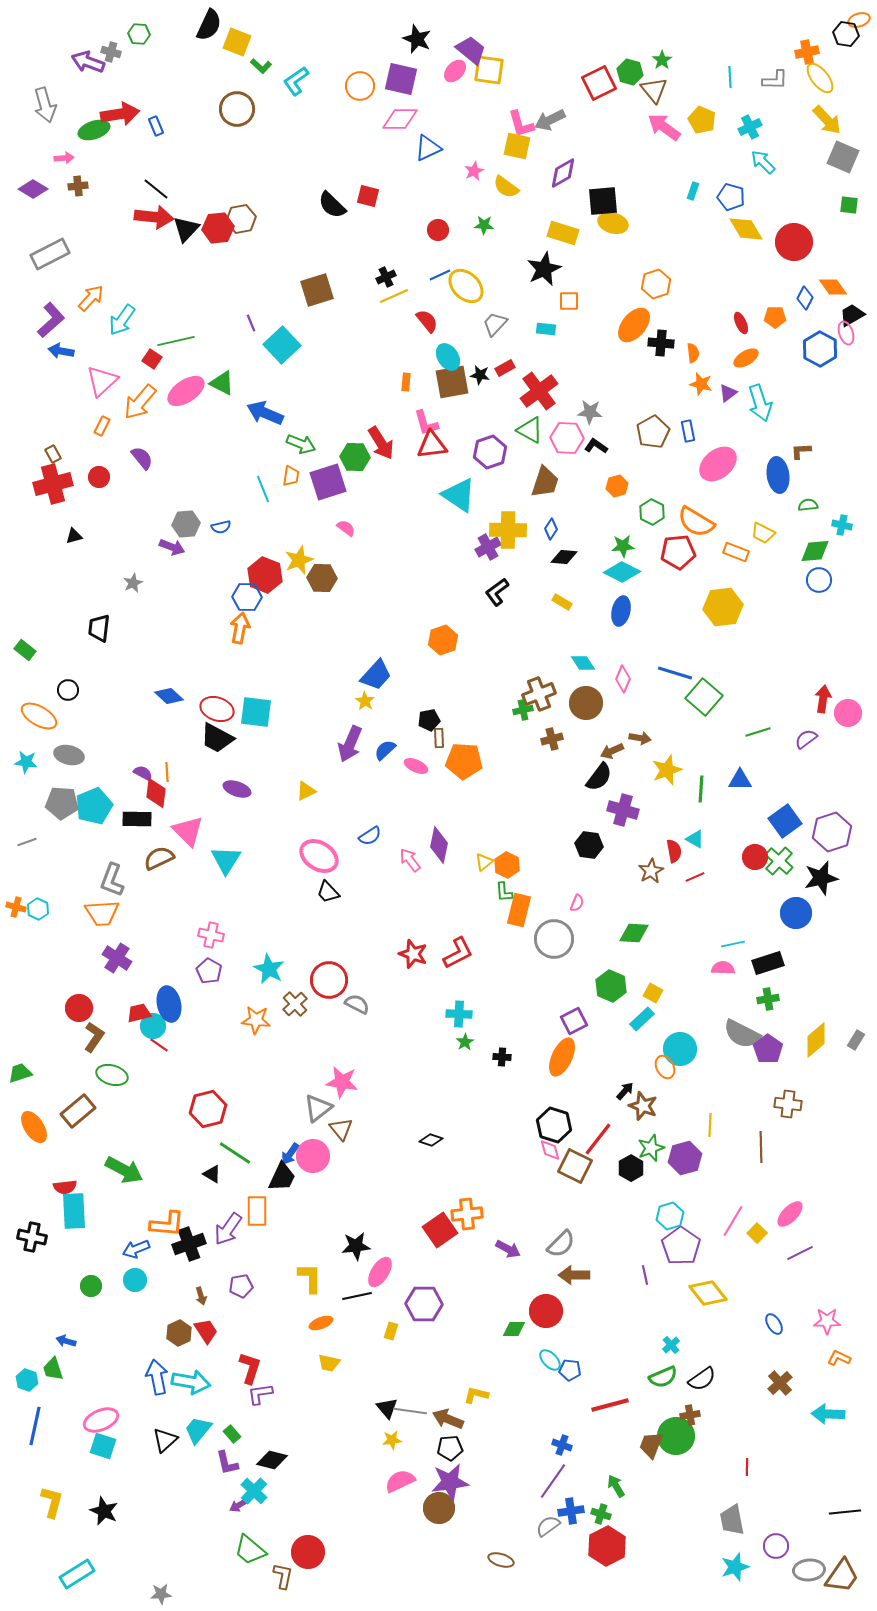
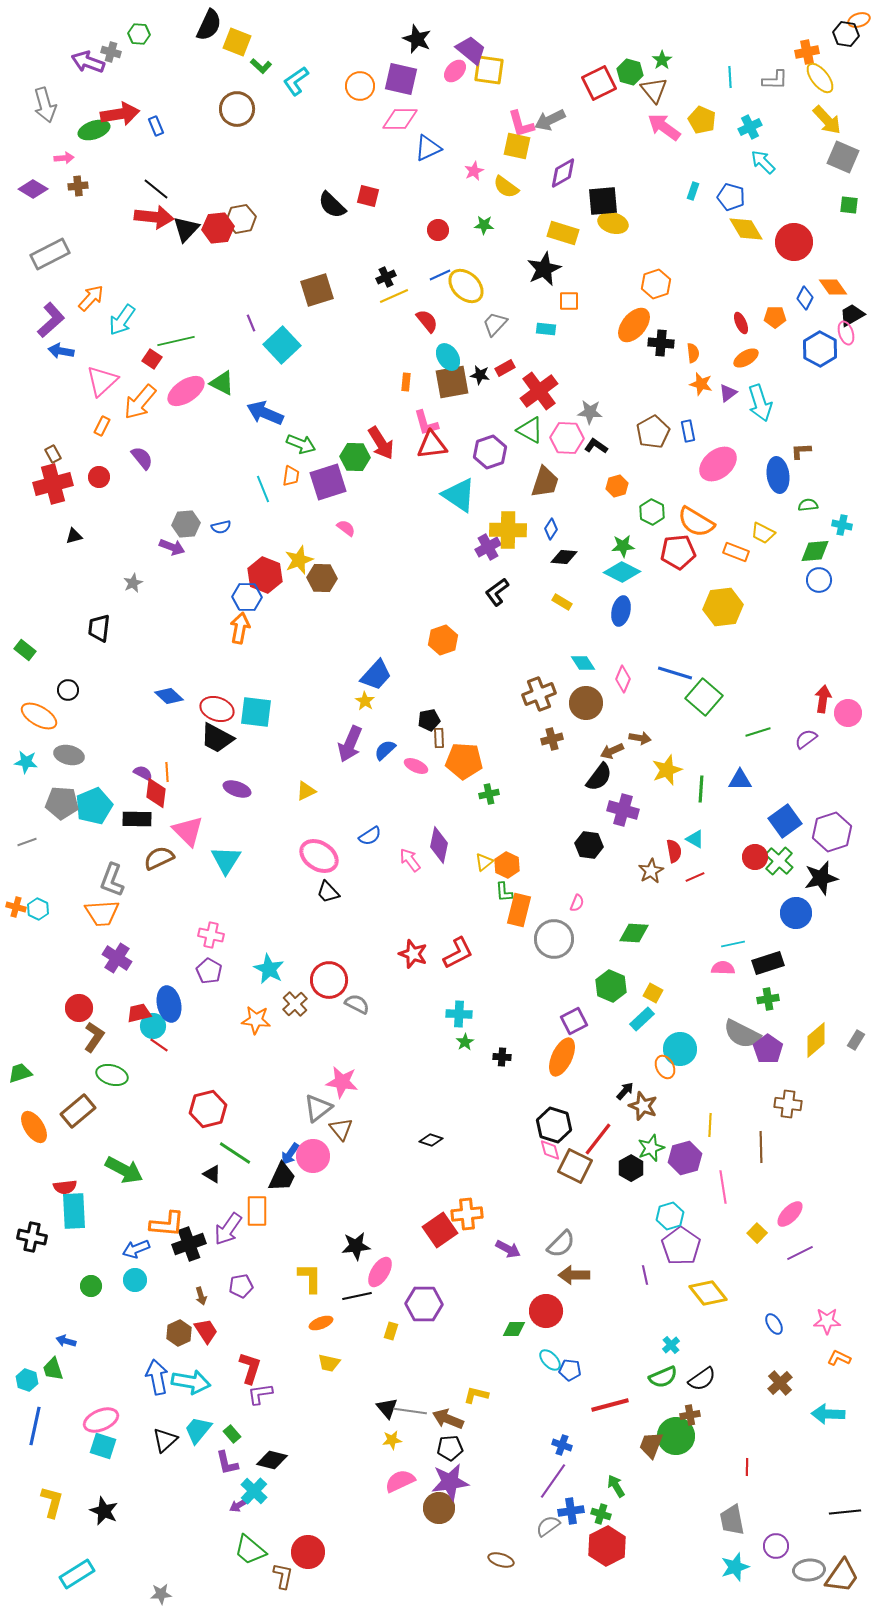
green cross at (523, 710): moved 34 px left, 84 px down
pink line at (733, 1221): moved 10 px left, 34 px up; rotated 40 degrees counterclockwise
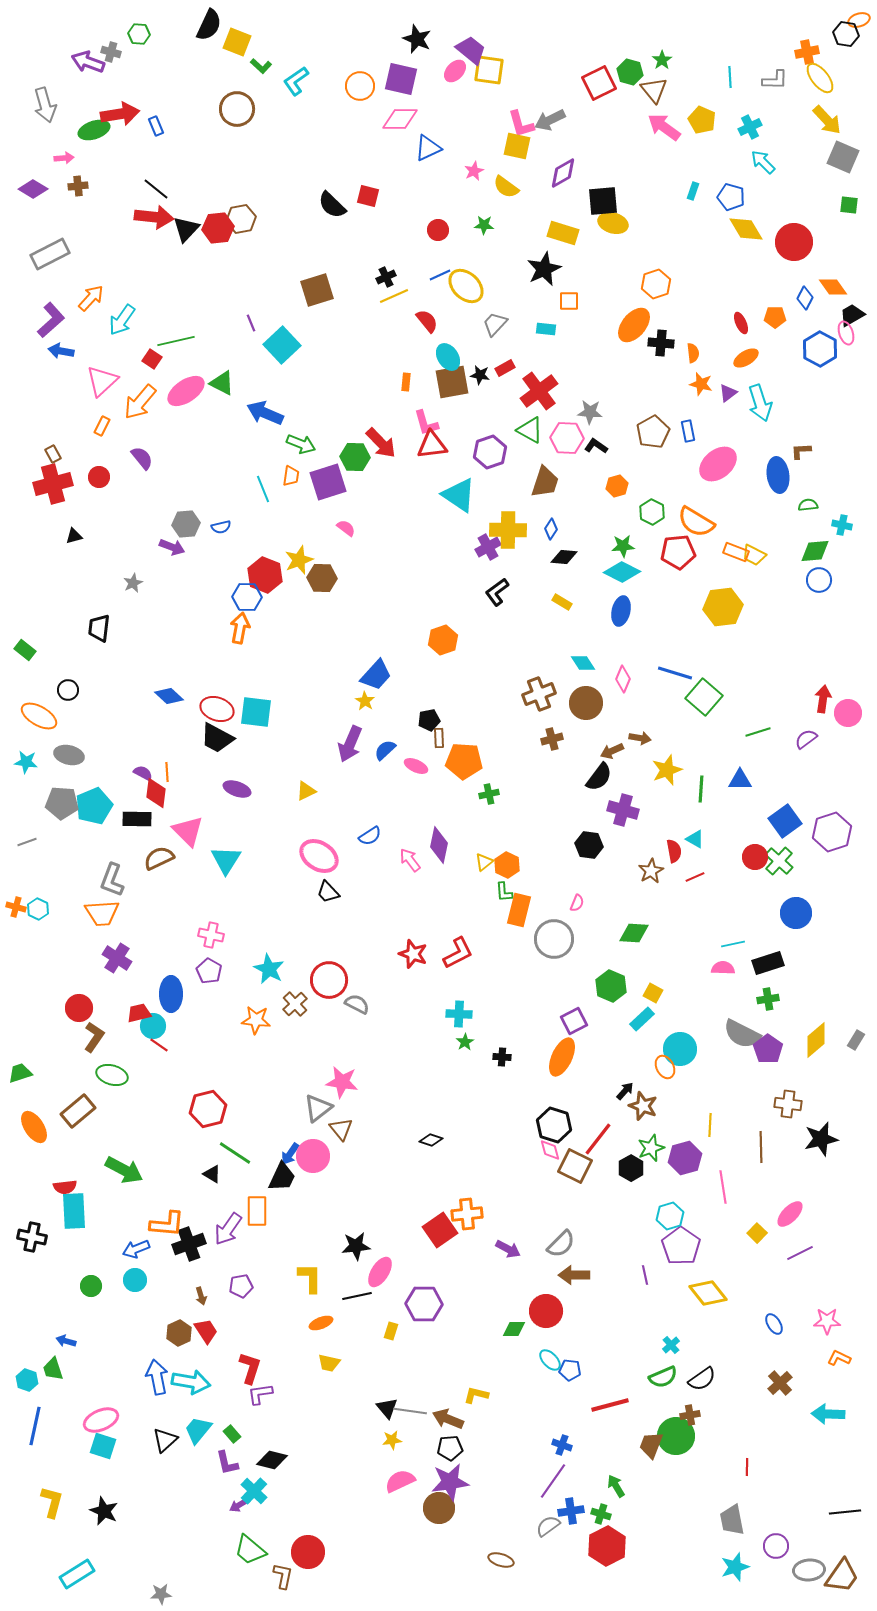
red arrow at (381, 443): rotated 12 degrees counterclockwise
yellow trapezoid at (763, 533): moved 9 px left, 22 px down
black star at (821, 878): moved 261 px down
blue ellipse at (169, 1004): moved 2 px right, 10 px up; rotated 12 degrees clockwise
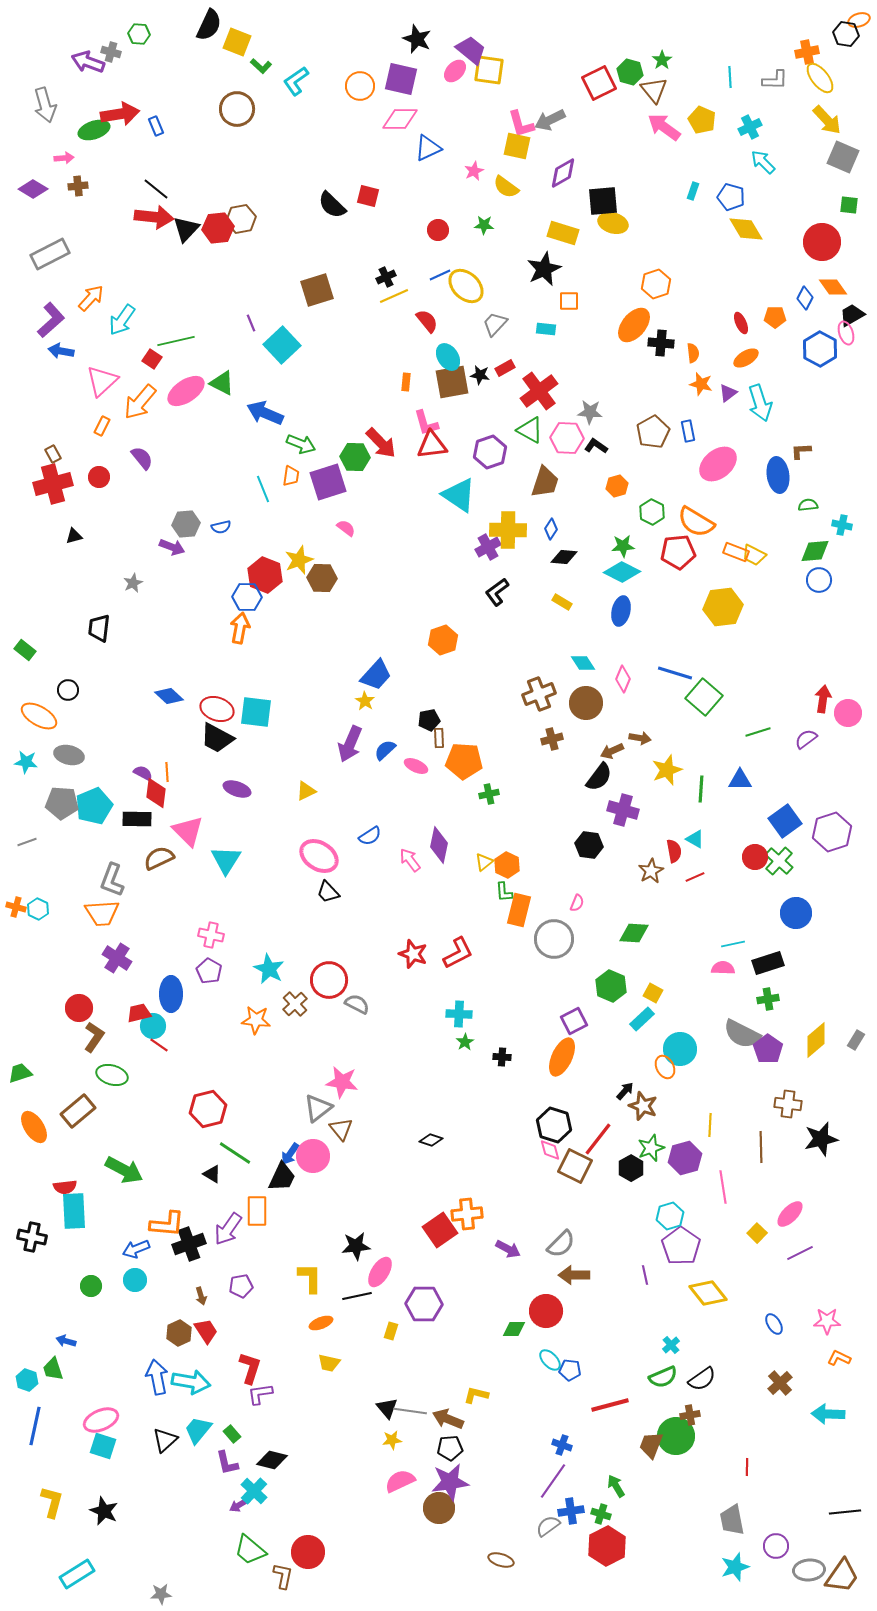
red circle at (794, 242): moved 28 px right
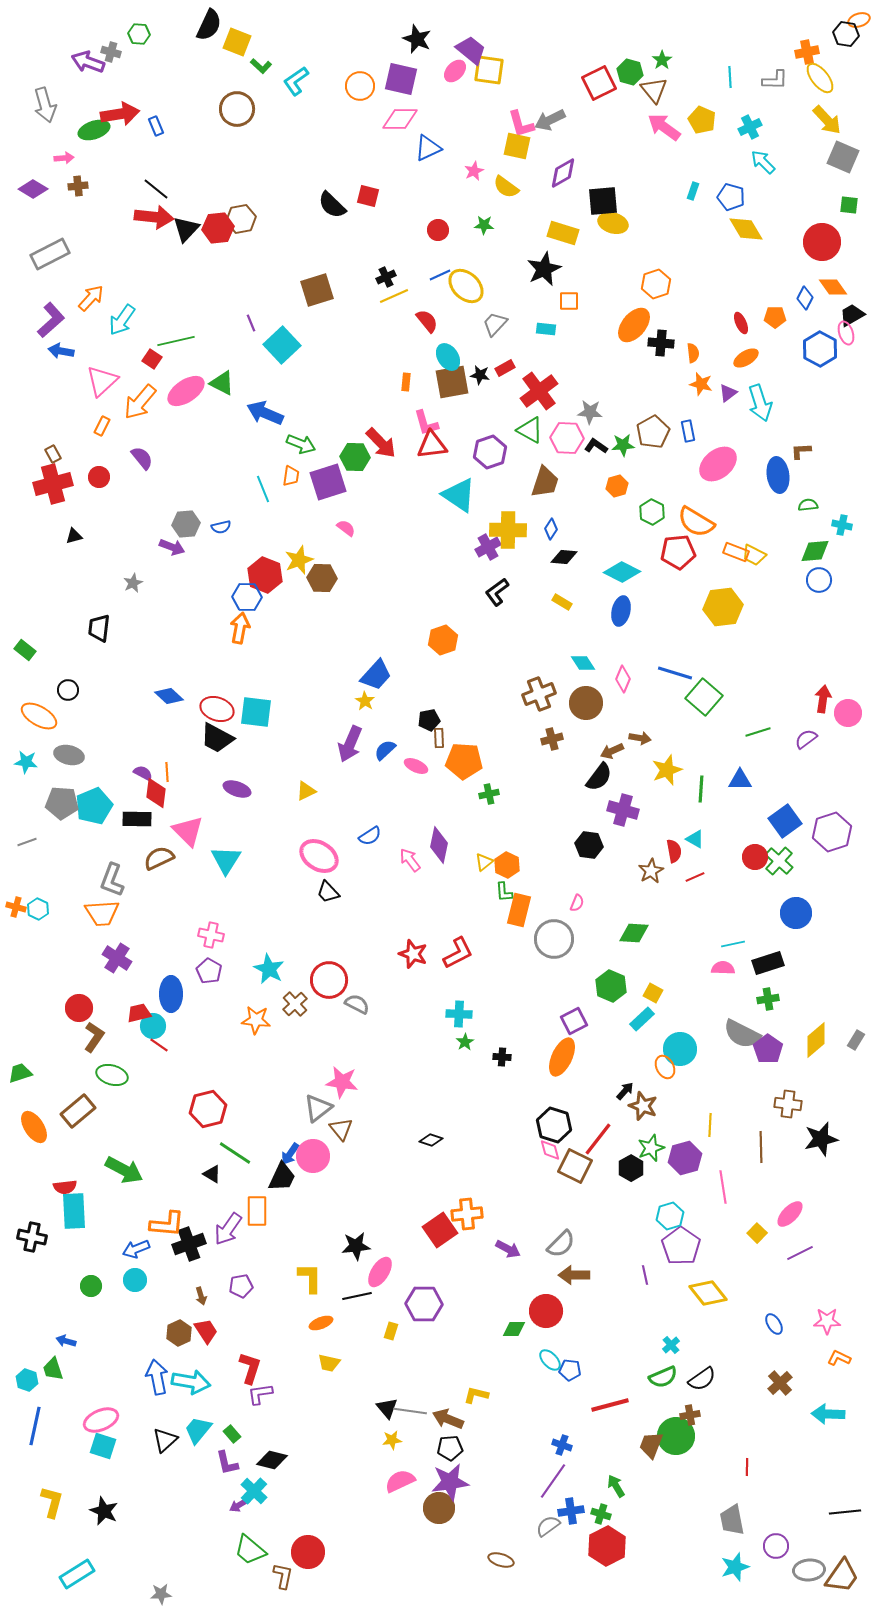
green star at (623, 546): moved 101 px up
